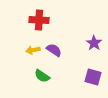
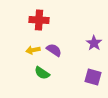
green semicircle: moved 3 px up
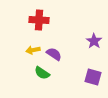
purple star: moved 2 px up
purple semicircle: moved 4 px down
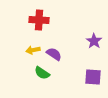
purple square: rotated 12 degrees counterclockwise
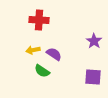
green semicircle: moved 2 px up
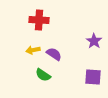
green semicircle: moved 1 px right, 4 px down
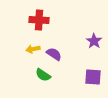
yellow arrow: moved 1 px up
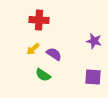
purple star: rotated 21 degrees counterclockwise
yellow arrow: rotated 32 degrees counterclockwise
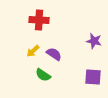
yellow arrow: moved 2 px down
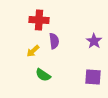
purple star: rotated 21 degrees clockwise
purple semicircle: moved 13 px up; rotated 49 degrees clockwise
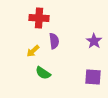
red cross: moved 2 px up
green semicircle: moved 2 px up
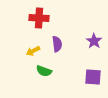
purple semicircle: moved 3 px right, 3 px down
yellow arrow: rotated 16 degrees clockwise
green semicircle: moved 1 px right, 2 px up; rotated 14 degrees counterclockwise
